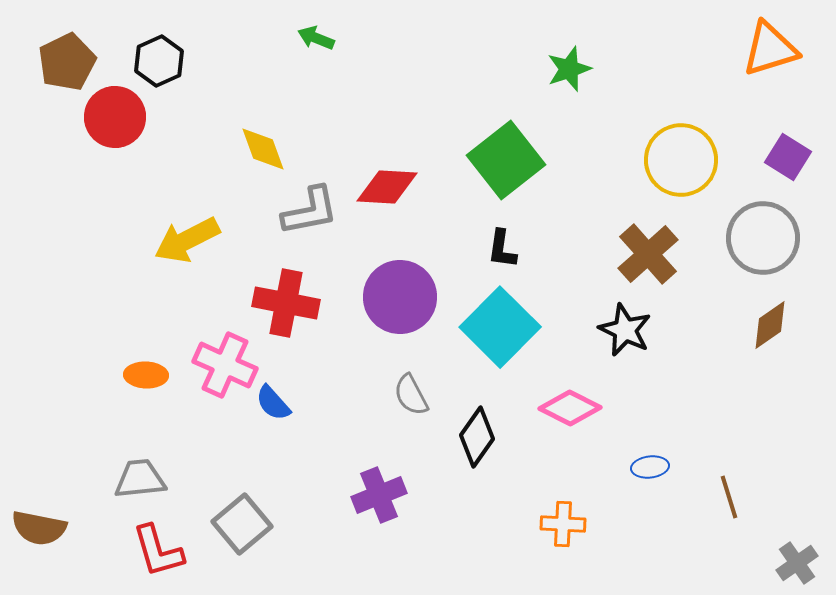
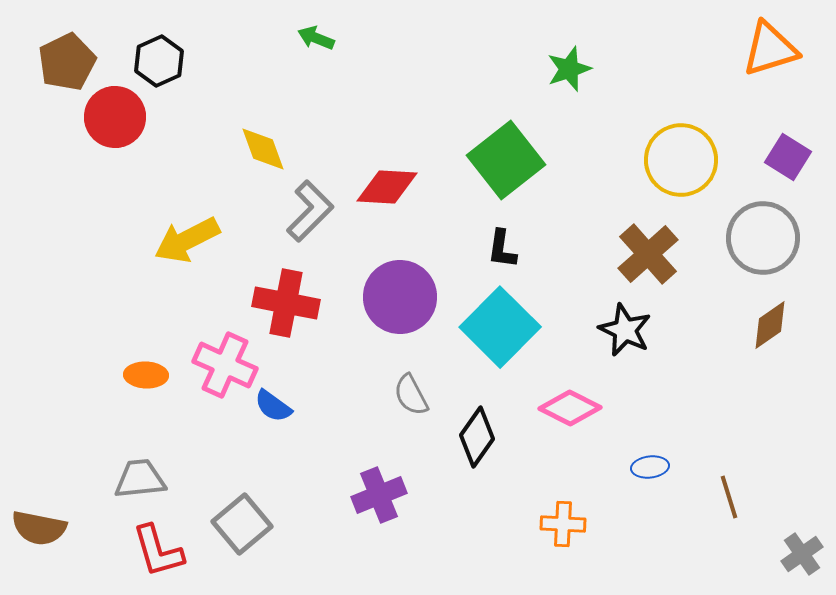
gray L-shape: rotated 34 degrees counterclockwise
blue semicircle: moved 3 px down; rotated 12 degrees counterclockwise
gray cross: moved 5 px right, 9 px up
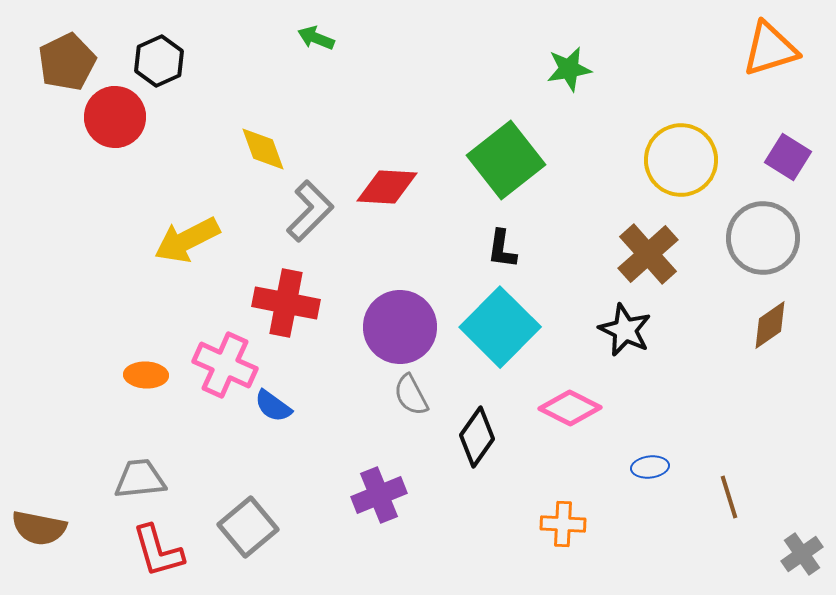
green star: rotated 9 degrees clockwise
purple circle: moved 30 px down
gray square: moved 6 px right, 3 px down
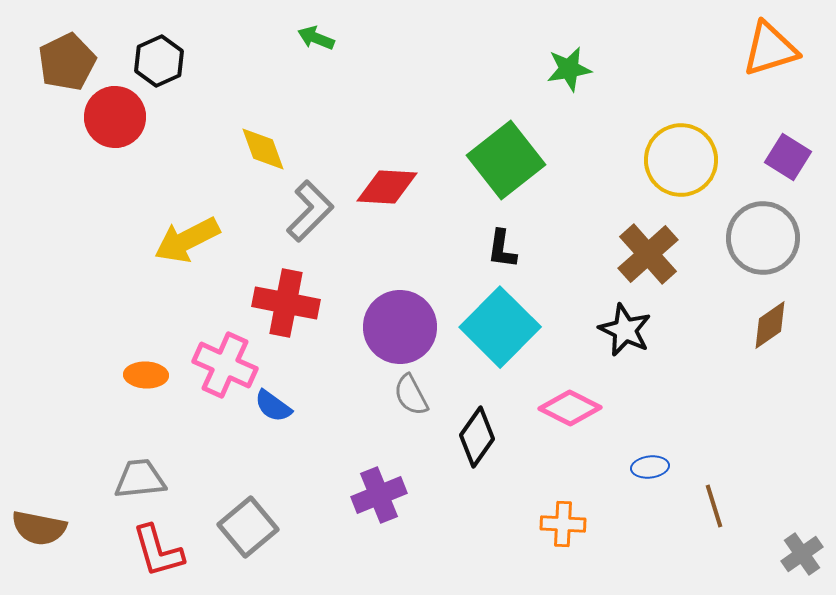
brown line: moved 15 px left, 9 px down
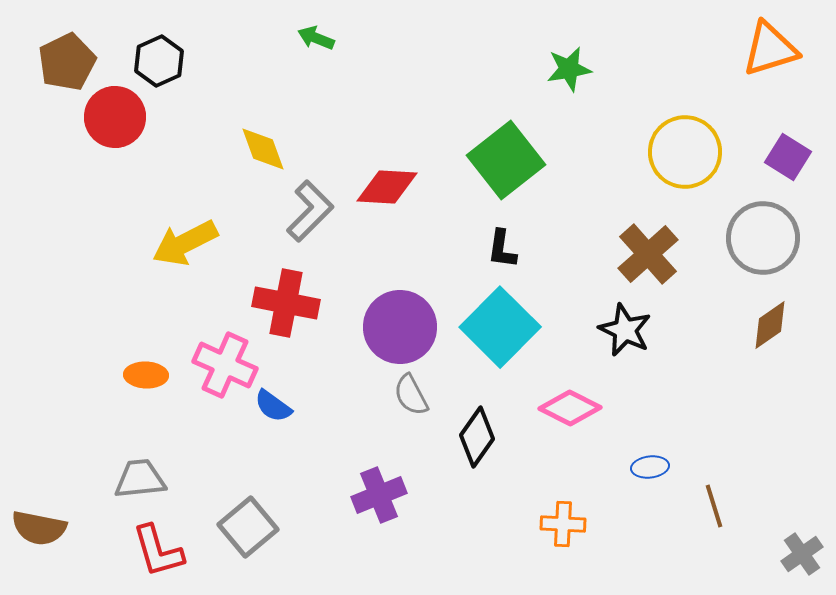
yellow circle: moved 4 px right, 8 px up
yellow arrow: moved 2 px left, 3 px down
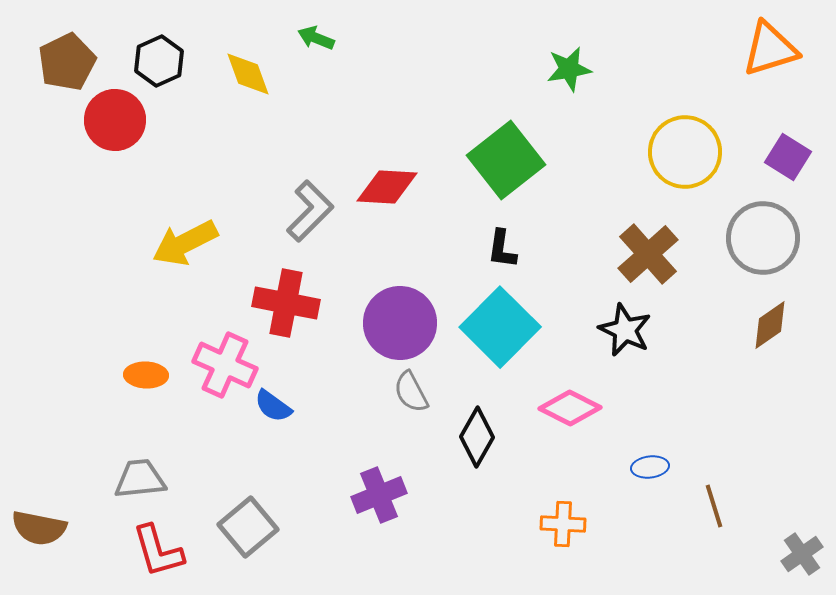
red circle: moved 3 px down
yellow diamond: moved 15 px left, 75 px up
purple circle: moved 4 px up
gray semicircle: moved 3 px up
black diamond: rotated 6 degrees counterclockwise
